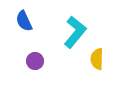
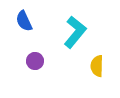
yellow semicircle: moved 7 px down
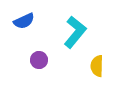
blue semicircle: rotated 90 degrees counterclockwise
purple circle: moved 4 px right, 1 px up
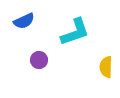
cyan L-shape: rotated 32 degrees clockwise
yellow semicircle: moved 9 px right, 1 px down
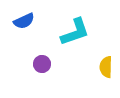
purple circle: moved 3 px right, 4 px down
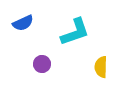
blue semicircle: moved 1 px left, 2 px down
yellow semicircle: moved 5 px left
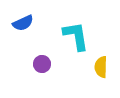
cyan L-shape: moved 1 px right, 4 px down; rotated 80 degrees counterclockwise
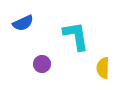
yellow semicircle: moved 2 px right, 1 px down
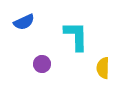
blue semicircle: moved 1 px right, 1 px up
cyan L-shape: rotated 8 degrees clockwise
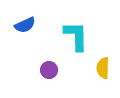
blue semicircle: moved 1 px right, 3 px down
purple circle: moved 7 px right, 6 px down
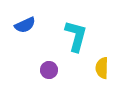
cyan L-shape: rotated 16 degrees clockwise
yellow semicircle: moved 1 px left
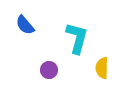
blue semicircle: rotated 75 degrees clockwise
cyan L-shape: moved 1 px right, 2 px down
